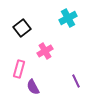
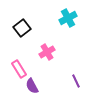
pink cross: moved 2 px right, 1 px down
pink rectangle: rotated 48 degrees counterclockwise
purple semicircle: moved 1 px left, 1 px up
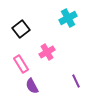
black square: moved 1 px left, 1 px down
pink rectangle: moved 2 px right, 5 px up
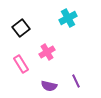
black square: moved 1 px up
purple semicircle: moved 17 px right; rotated 49 degrees counterclockwise
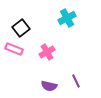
cyan cross: moved 1 px left
pink rectangle: moved 7 px left, 15 px up; rotated 36 degrees counterclockwise
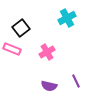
pink rectangle: moved 2 px left
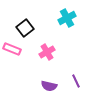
black square: moved 4 px right
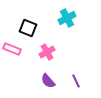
black square: moved 3 px right; rotated 30 degrees counterclockwise
purple semicircle: moved 1 px left, 5 px up; rotated 35 degrees clockwise
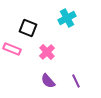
pink cross: rotated 14 degrees counterclockwise
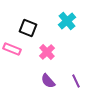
cyan cross: moved 3 px down; rotated 12 degrees counterclockwise
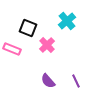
pink cross: moved 7 px up
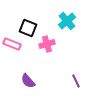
pink cross: moved 1 px up; rotated 28 degrees clockwise
pink rectangle: moved 5 px up
purple semicircle: moved 20 px left
